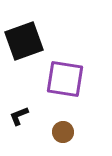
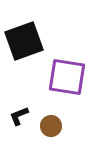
purple square: moved 2 px right, 2 px up
brown circle: moved 12 px left, 6 px up
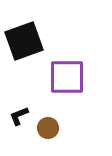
purple square: rotated 9 degrees counterclockwise
brown circle: moved 3 px left, 2 px down
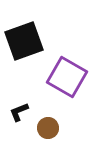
purple square: rotated 30 degrees clockwise
black L-shape: moved 4 px up
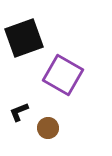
black square: moved 3 px up
purple square: moved 4 px left, 2 px up
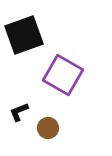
black square: moved 3 px up
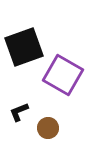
black square: moved 12 px down
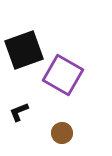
black square: moved 3 px down
brown circle: moved 14 px right, 5 px down
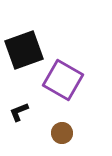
purple square: moved 5 px down
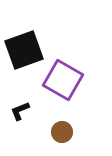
black L-shape: moved 1 px right, 1 px up
brown circle: moved 1 px up
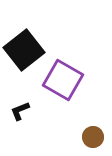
black square: rotated 18 degrees counterclockwise
brown circle: moved 31 px right, 5 px down
